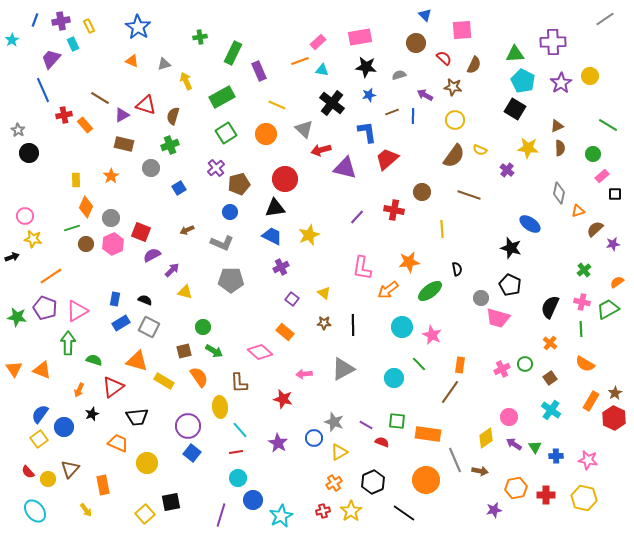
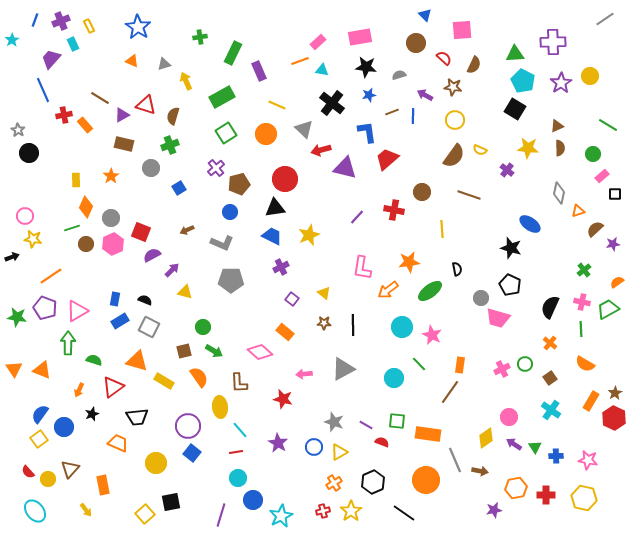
purple cross at (61, 21): rotated 12 degrees counterclockwise
blue rectangle at (121, 323): moved 1 px left, 2 px up
blue circle at (314, 438): moved 9 px down
yellow circle at (147, 463): moved 9 px right
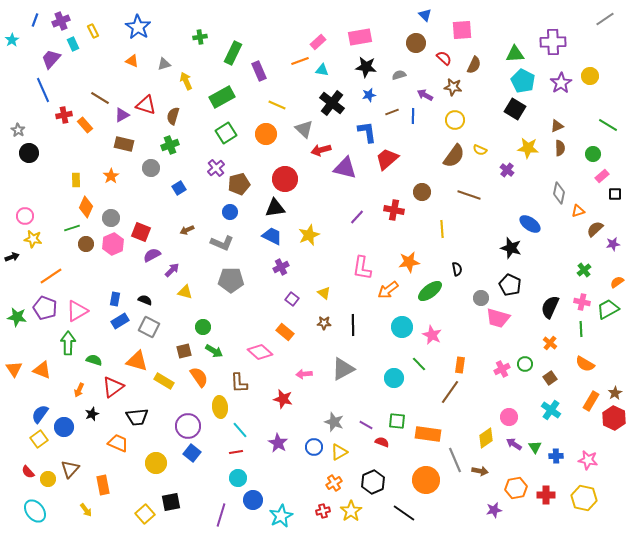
yellow rectangle at (89, 26): moved 4 px right, 5 px down
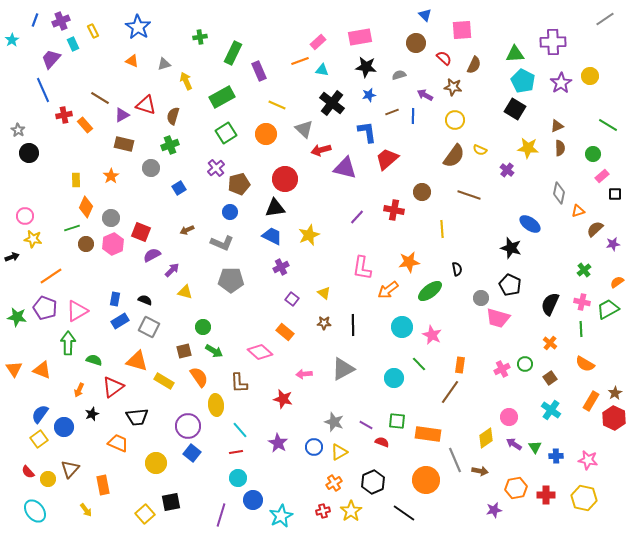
black semicircle at (550, 307): moved 3 px up
yellow ellipse at (220, 407): moved 4 px left, 2 px up
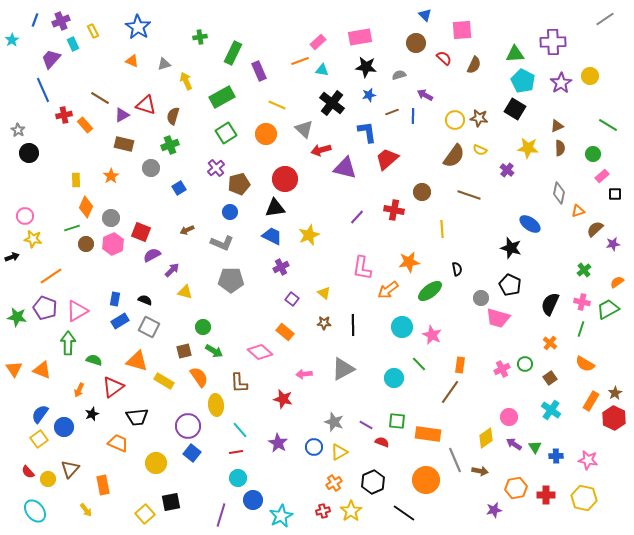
brown star at (453, 87): moved 26 px right, 31 px down
green line at (581, 329): rotated 21 degrees clockwise
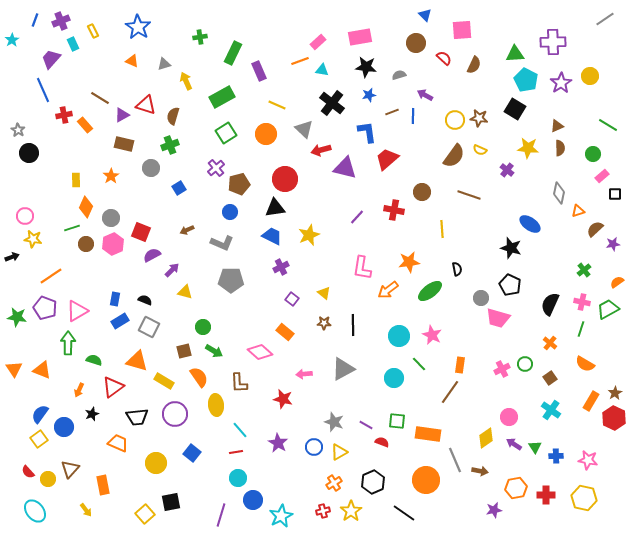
cyan pentagon at (523, 81): moved 3 px right, 1 px up
cyan circle at (402, 327): moved 3 px left, 9 px down
purple circle at (188, 426): moved 13 px left, 12 px up
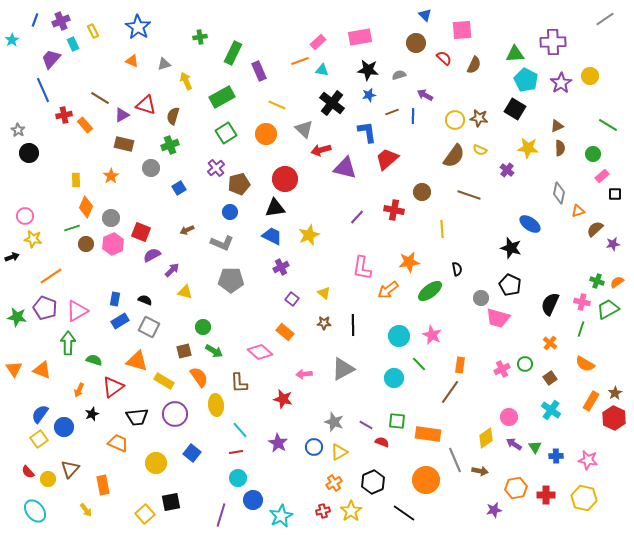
black star at (366, 67): moved 2 px right, 3 px down
green cross at (584, 270): moved 13 px right, 11 px down; rotated 32 degrees counterclockwise
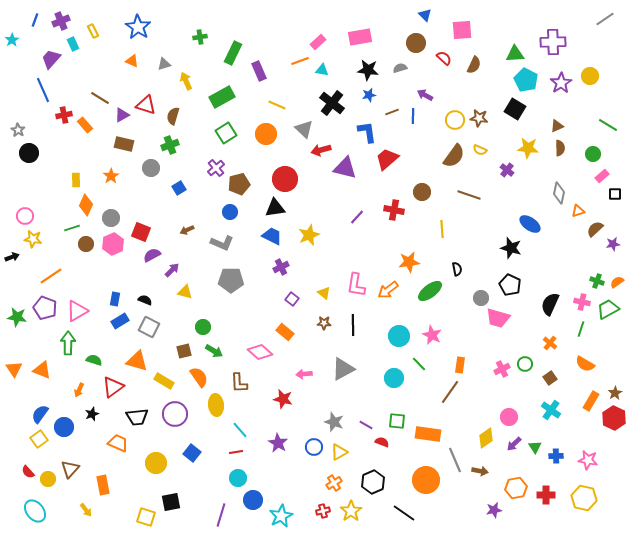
gray semicircle at (399, 75): moved 1 px right, 7 px up
orange diamond at (86, 207): moved 2 px up
pink L-shape at (362, 268): moved 6 px left, 17 px down
purple arrow at (514, 444): rotated 77 degrees counterclockwise
yellow square at (145, 514): moved 1 px right, 3 px down; rotated 30 degrees counterclockwise
